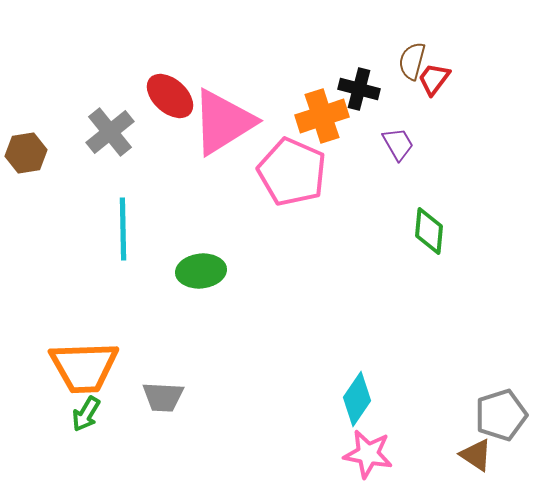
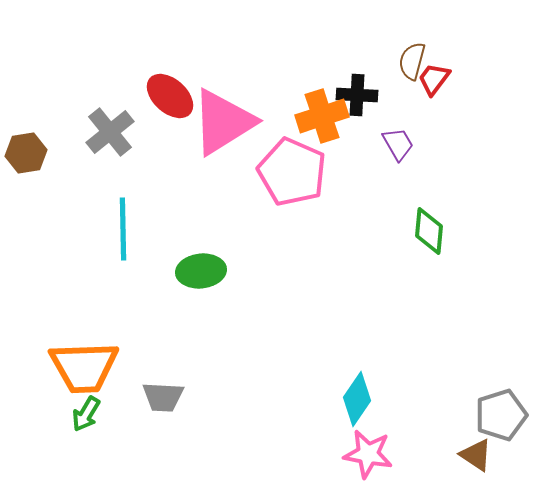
black cross: moved 2 px left, 6 px down; rotated 12 degrees counterclockwise
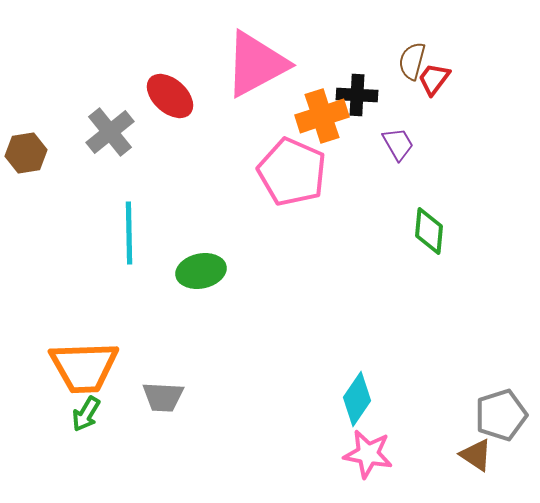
pink triangle: moved 33 px right, 58 px up; rotated 4 degrees clockwise
cyan line: moved 6 px right, 4 px down
green ellipse: rotated 6 degrees counterclockwise
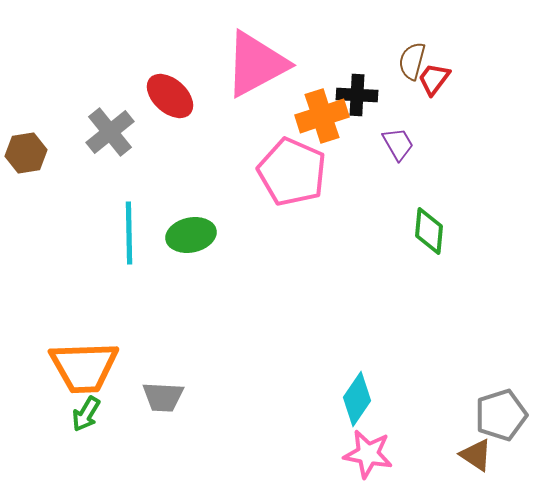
green ellipse: moved 10 px left, 36 px up
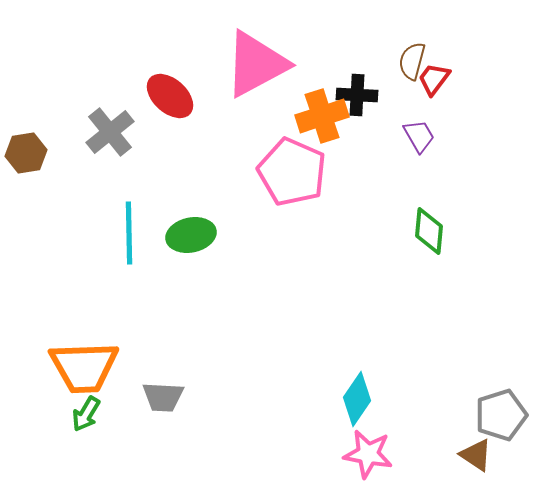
purple trapezoid: moved 21 px right, 8 px up
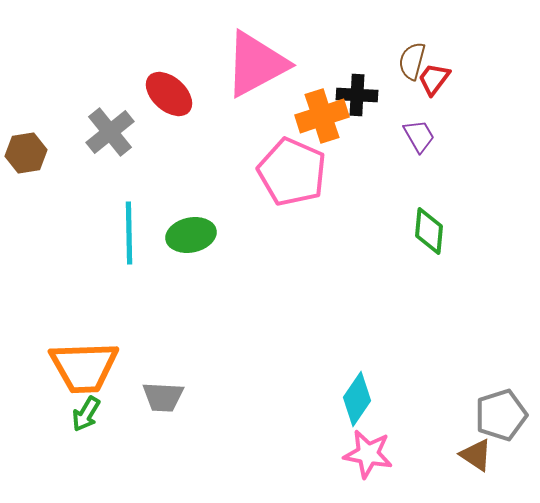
red ellipse: moved 1 px left, 2 px up
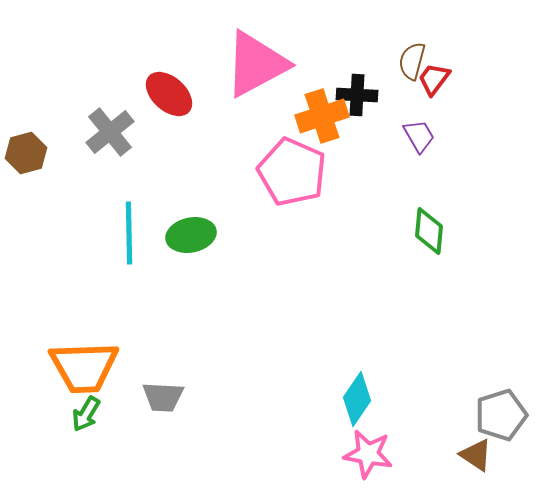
brown hexagon: rotated 6 degrees counterclockwise
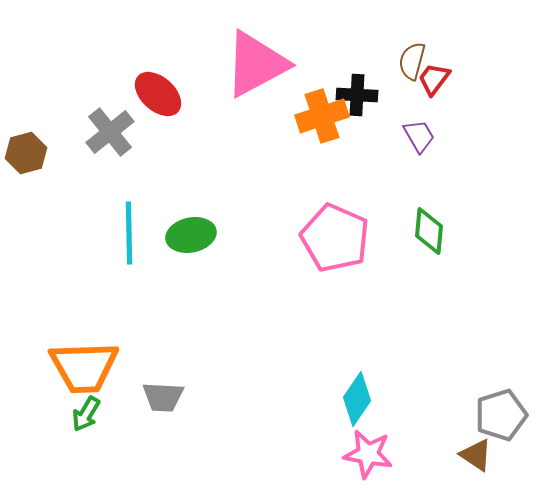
red ellipse: moved 11 px left
pink pentagon: moved 43 px right, 66 px down
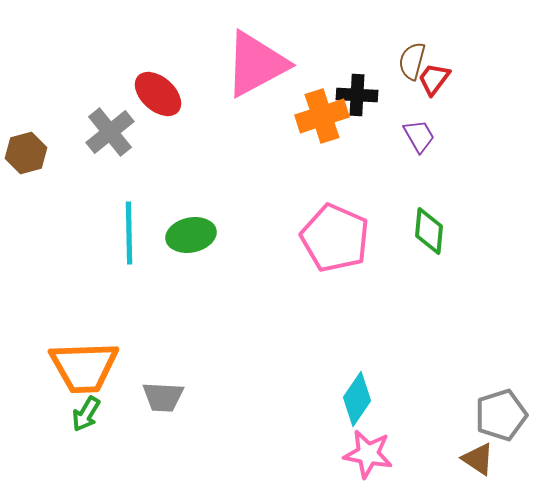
brown triangle: moved 2 px right, 4 px down
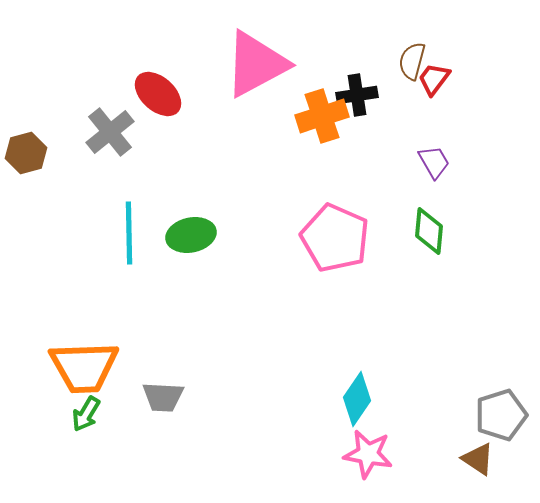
black cross: rotated 12 degrees counterclockwise
purple trapezoid: moved 15 px right, 26 px down
